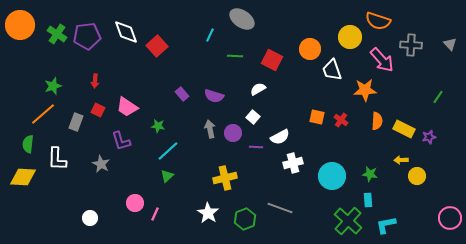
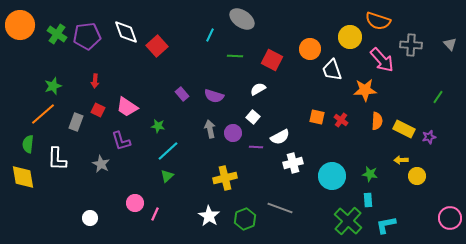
yellow diamond at (23, 177): rotated 76 degrees clockwise
white star at (208, 213): moved 1 px right, 3 px down
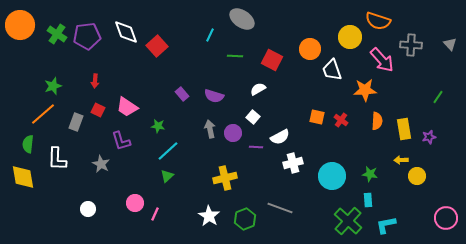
yellow rectangle at (404, 129): rotated 55 degrees clockwise
white circle at (90, 218): moved 2 px left, 9 px up
pink circle at (450, 218): moved 4 px left
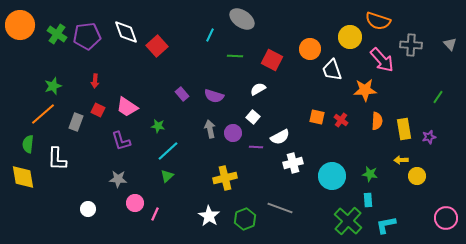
gray star at (101, 164): moved 17 px right, 15 px down; rotated 24 degrees counterclockwise
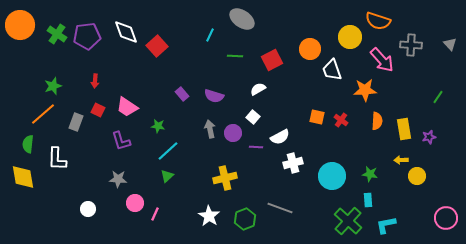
red square at (272, 60): rotated 35 degrees clockwise
